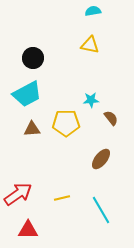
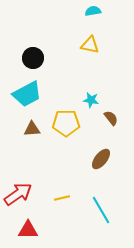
cyan star: rotated 14 degrees clockwise
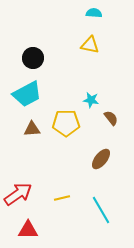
cyan semicircle: moved 1 px right, 2 px down; rotated 14 degrees clockwise
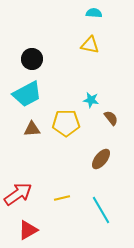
black circle: moved 1 px left, 1 px down
red triangle: rotated 30 degrees counterclockwise
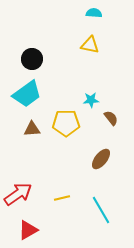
cyan trapezoid: rotated 8 degrees counterclockwise
cyan star: rotated 14 degrees counterclockwise
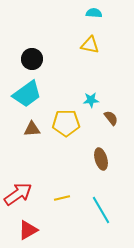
brown ellipse: rotated 55 degrees counterclockwise
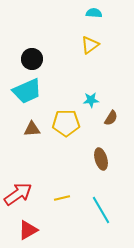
yellow triangle: rotated 48 degrees counterclockwise
cyan trapezoid: moved 3 px up; rotated 12 degrees clockwise
brown semicircle: rotated 70 degrees clockwise
